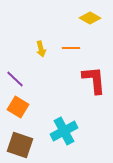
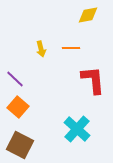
yellow diamond: moved 2 px left, 3 px up; rotated 40 degrees counterclockwise
red L-shape: moved 1 px left
orange square: rotated 10 degrees clockwise
cyan cross: moved 13 px right, 2 px up; rotated 20 degrees counterclockwise
brown square: rotated 8 degrees clockwise
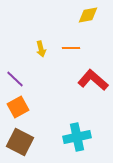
red L-shape: rotated 44 degrees counterclockwise
orange square: rotated 20 degrees clockwise
cyan cross: moved 8 px down; rotated 36 degrees clockwise
brown square: moved 3 px up
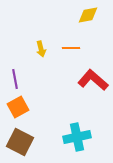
purple line: rotated 36 degrees clockwise
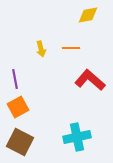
red L-shape: moved 3 px left
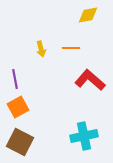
cyan cross: moved 7 px right, 1 px up
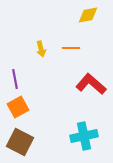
red L-shape: moved 1 px right, 4 px down
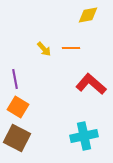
yellow arrow: moved 3 px right; rotated 28 degrees counterclockwise
orange square: rotated 30 degrees counterclockwise
brown square: moved 3 px left, 4 px up
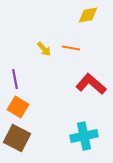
orange line: rotated 12 degrees clockwise
